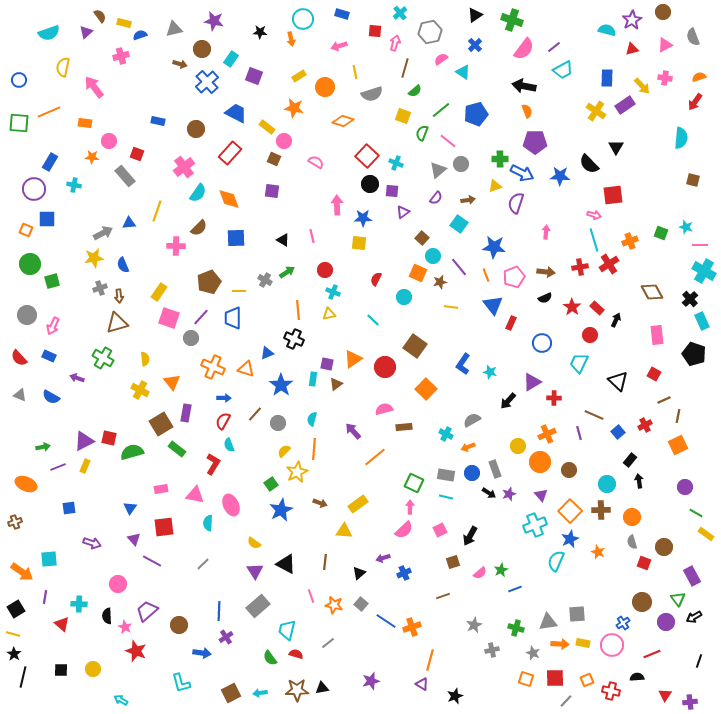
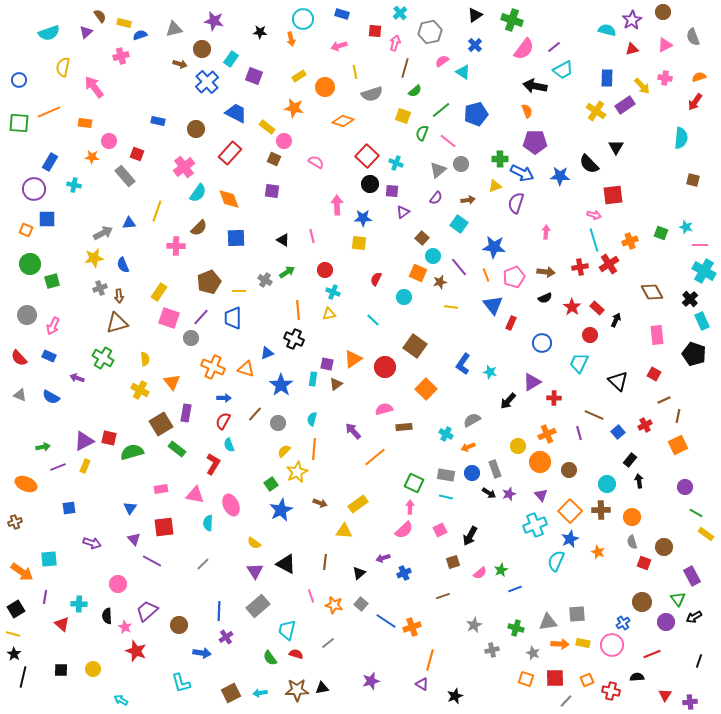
pink semicircle at (441, 59): moved 1 px right, 2 px down
black arrow at (524, 86): moved 11 px right
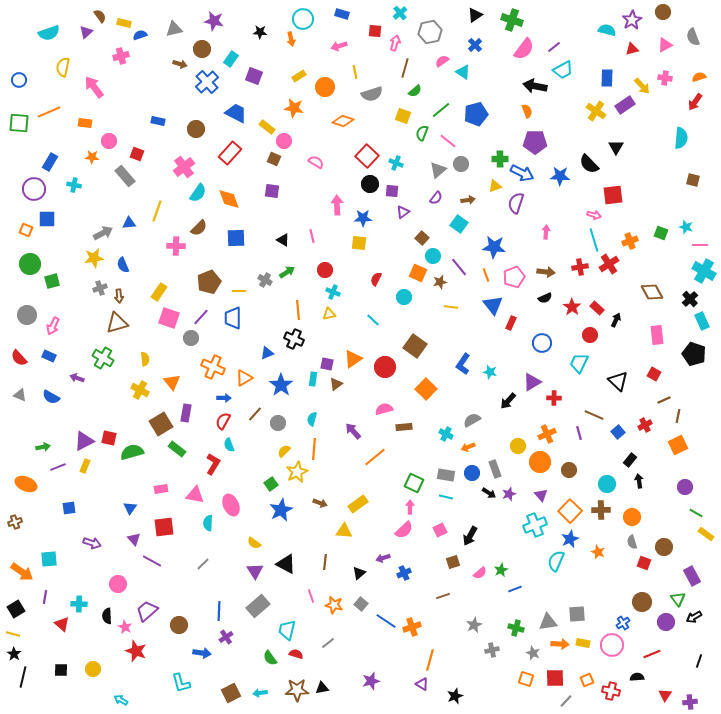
orange triangle at (246, 369): moved 2 px left, 9 px down; rotated 48 degrees counterclockwise
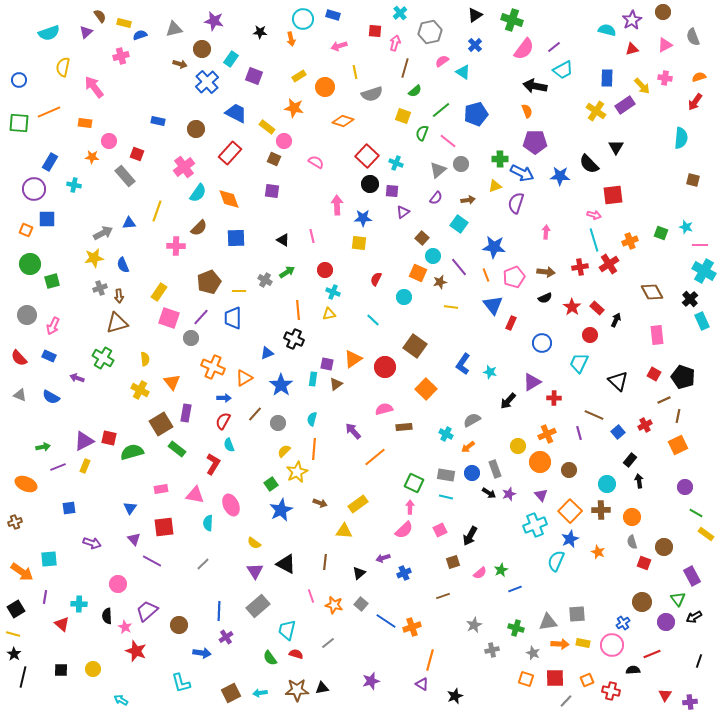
blue rectangle at (342, 14): moved 9 px left, 1 px down
black pentagon at (694, 354): moved 11 px left, 23 px down
orange arrow at (468, 447): rotated 16 degrees counterclockwise
black semicircle at (637, 677): moved 4 px left, 7 px up
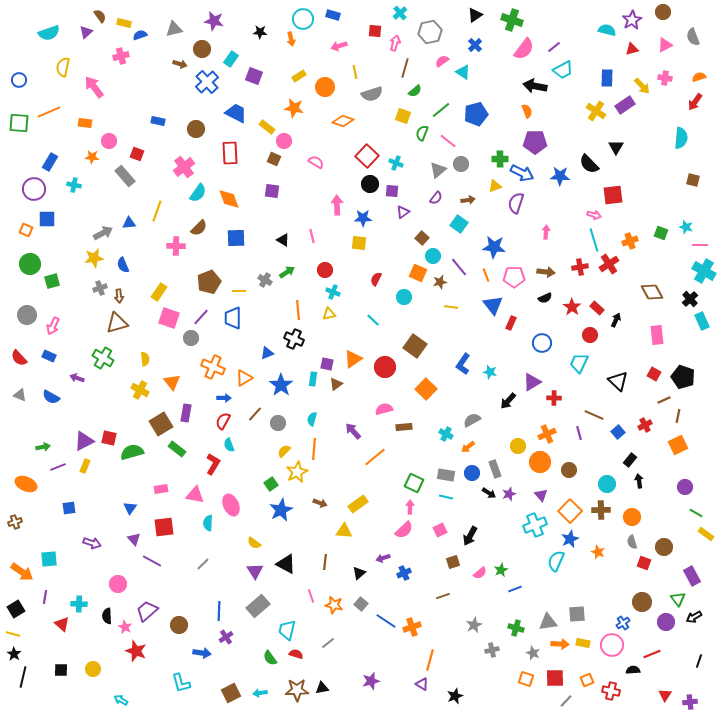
red rectangle at (230, 153): rotated 45 degrees counterclockwise
pink pentagon at (514, 277): rotated 20 degrees clockwise
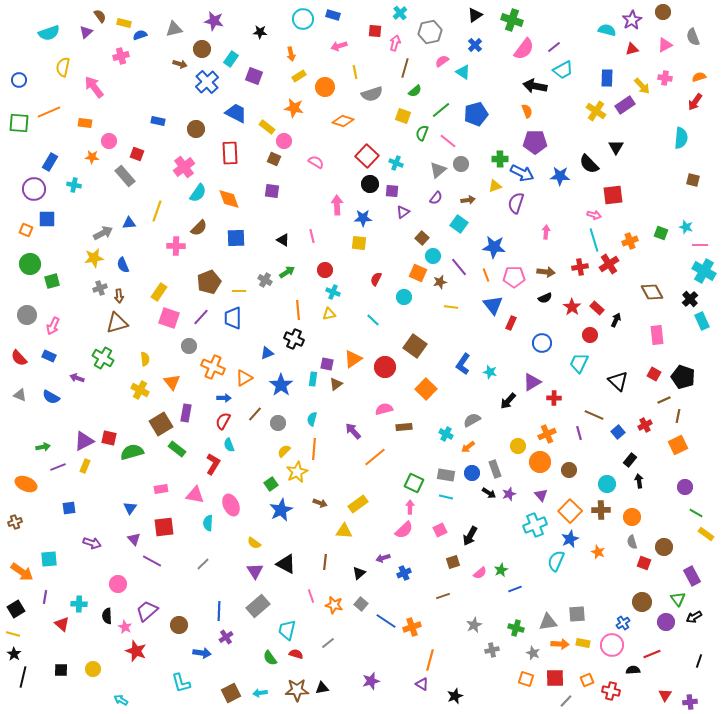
orange arrow at (291, 39): moved 15 px down
gray circle at (191, 338): moved 2 px left, 8 px down
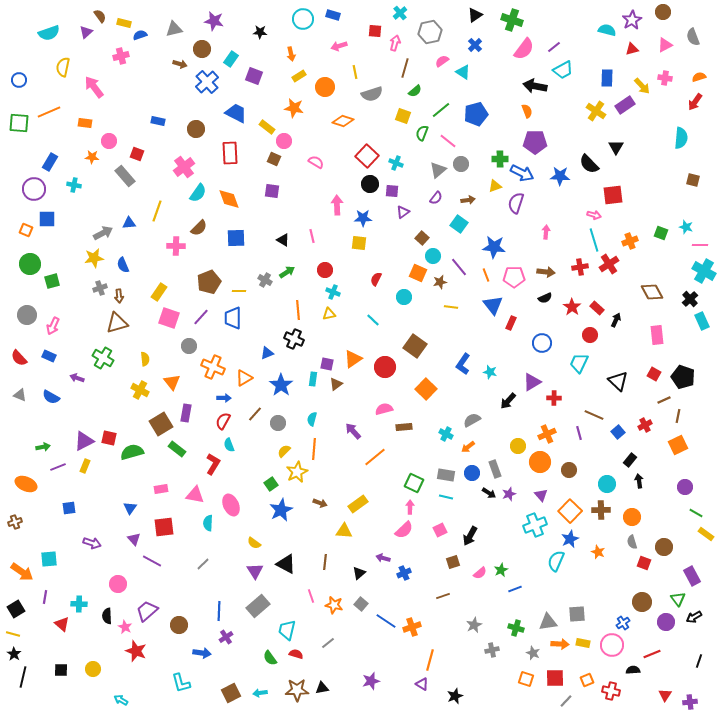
purple arrow at (383, 558): rotated 32 degrees clockwise
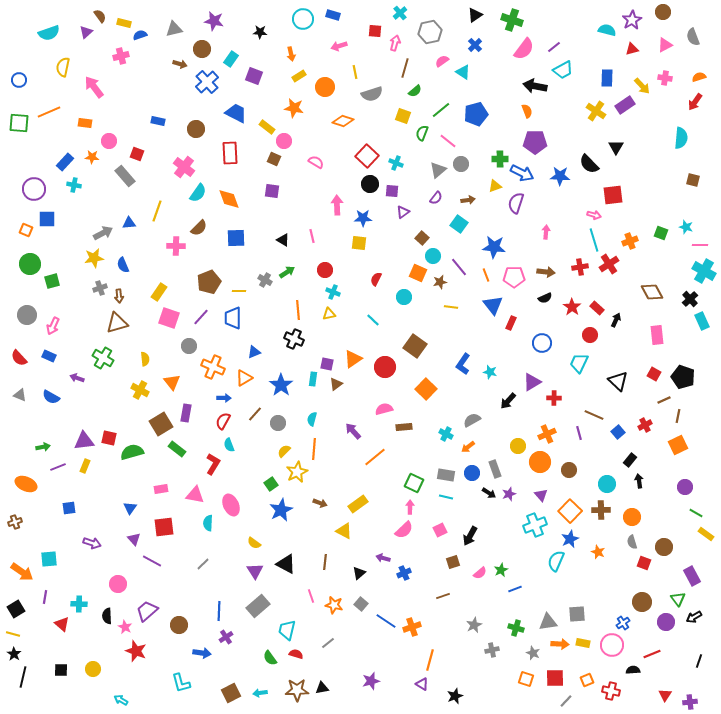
blue rectangle at (50, 162): moved 15 px right; rotated 12 degrees clockwise
pink cross at (184, 167): rotated 15 degrees counterclockwise
blue triangle at (267, 353): moved 13 px left, 1 px up
purple triangle at (84, 441): rotated 20 degrees clockwise
yellow triangle at (344, 531): rotated 24 degrees clockwise
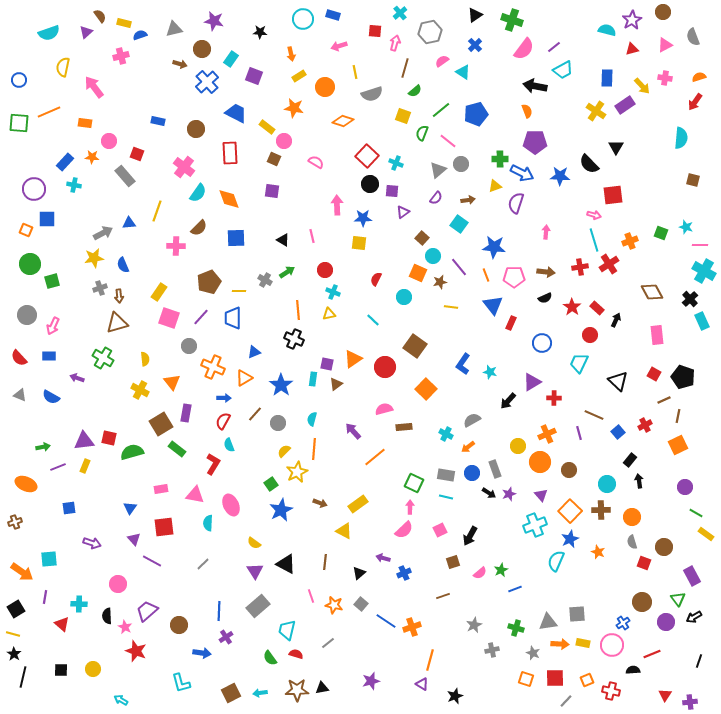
blue rectangle at (49, 356): rotated 24 degrees counterclockwise
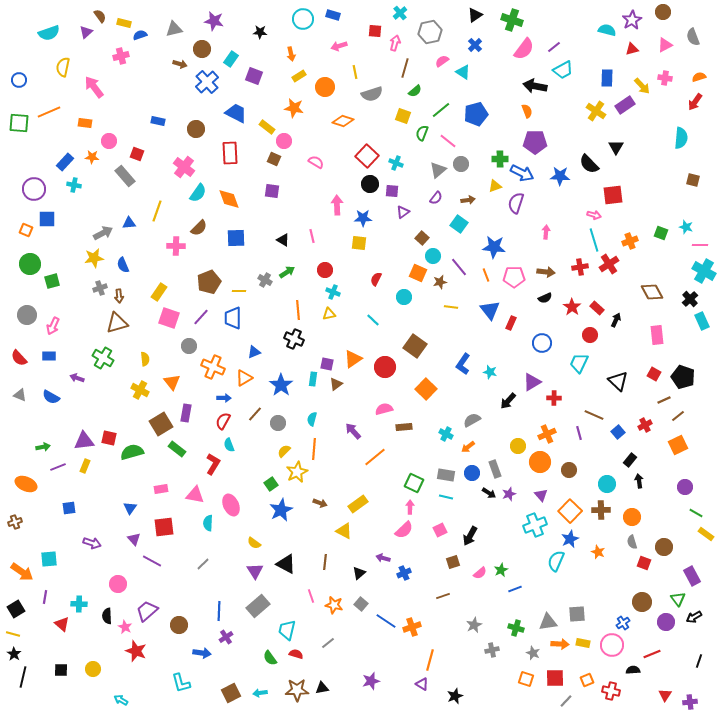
blue triangle at (493, 305): moved 3 px left, 5 px down
brown line at (678, 416): rotated 40 degrees clockwise
